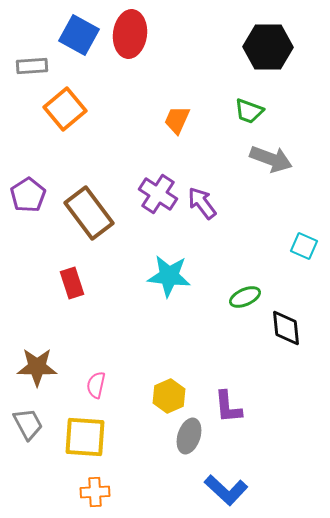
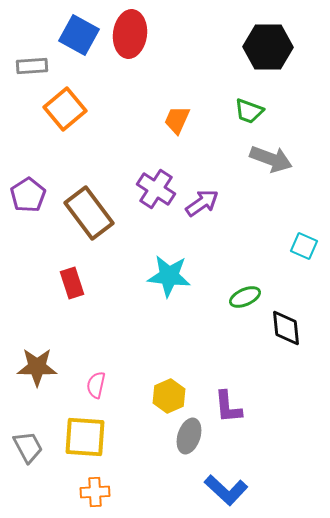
purple cross: moved 2 px left, 5 px up
purple arrow: rotated 92 degrees clockwise
gray trapezoid: moved 23 px down
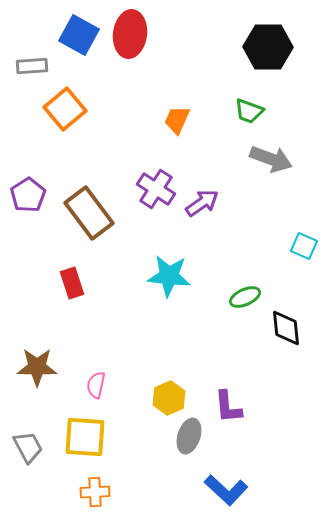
yellow hexagon: moved 2 px down
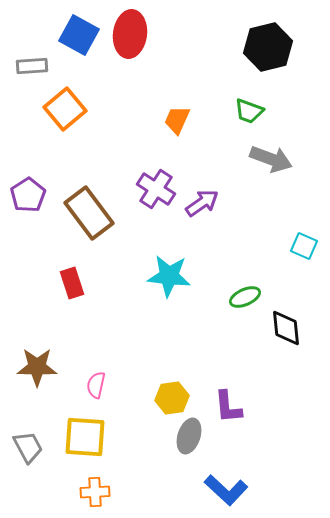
black hexagon: rotated 15 degrees counterclockwise
yellow hexagon: moved 3 px right; rotated 16 degrees clockwise
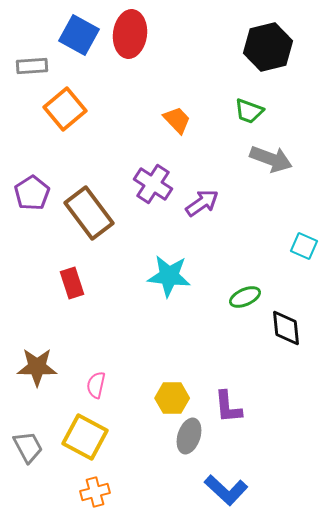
orange trapezoid: rotated 112 degrees clockwise
purple cross: moved 3 px left, 5 px up
purple pentagon: moved 4 px right, 2 px up
yellow hexagon: rotated 8 degrees clockwise
yellow square: rotated 24 degrees clockwise
orange cross: rotated 12 degrees counterclockwise
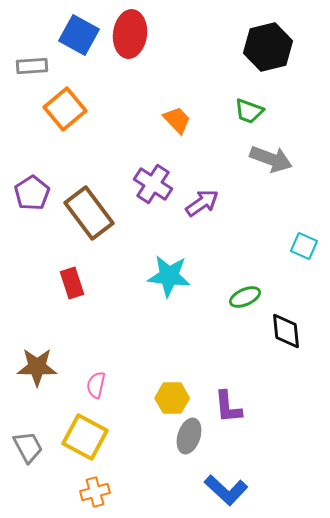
black diamond: moved 3 px down
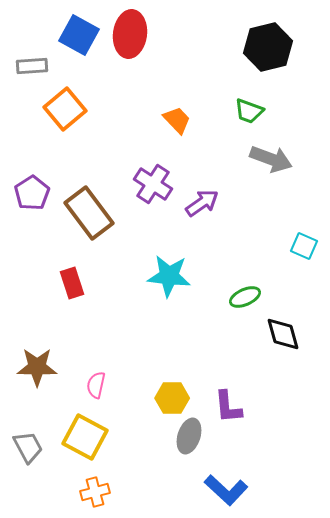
black diamond: moved 3 px left, 3 px down; rotated 9 degrees counterclockwise
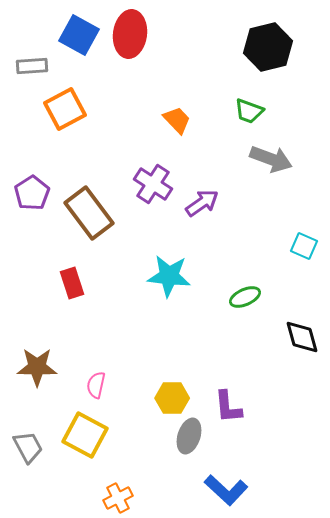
orange square: rotated 12 degrees clockwise
black diamond: moved 19 px right, 3 px down
yellow square: moved 2 px up
orange cross: moved 23 px right, 6 px down; rotated 12 degrees counterclockwise
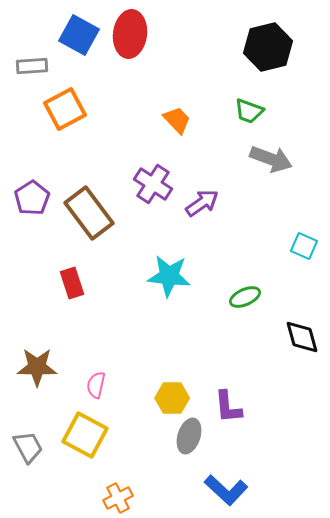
purple pentagon: moved 5 px down
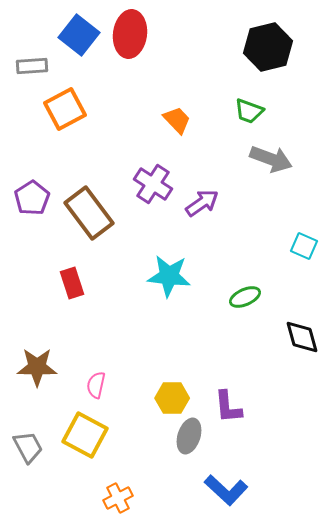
blue square: rotated 9 degrees clockwise
